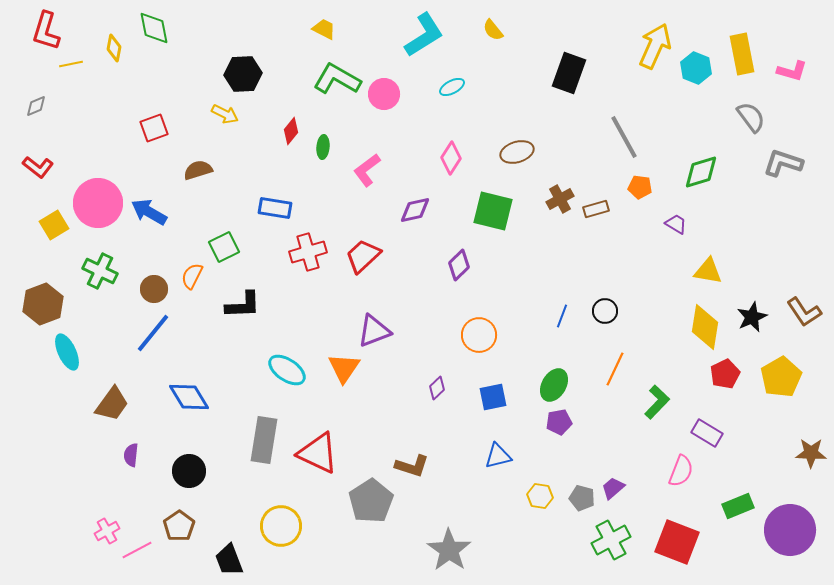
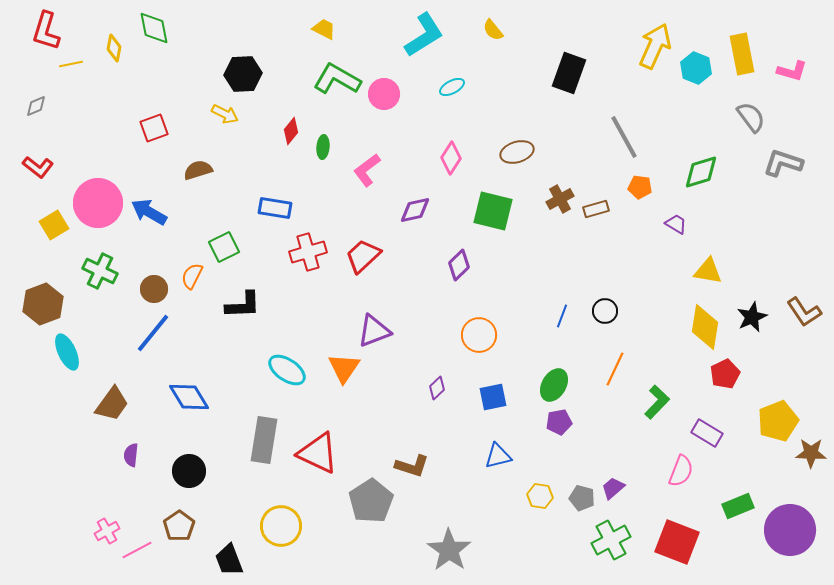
yellow pentagon at (781, 377): moved 3 px left, 44 px down; rotated 9 degrees clockwise
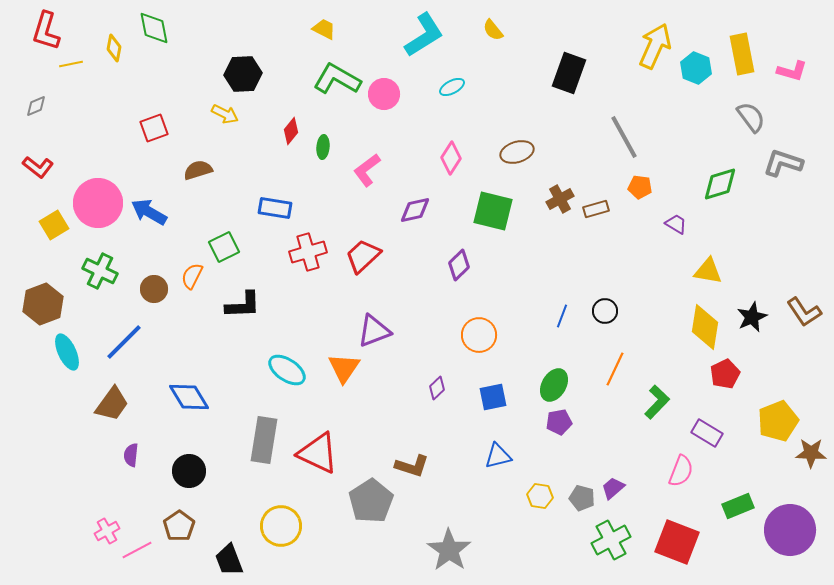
green diamond at (701, 172): moved 19 px right, 12 px down
blue line at (153, 333): moved 29 px left, 9 px down; rotated 6 degrees clockwise
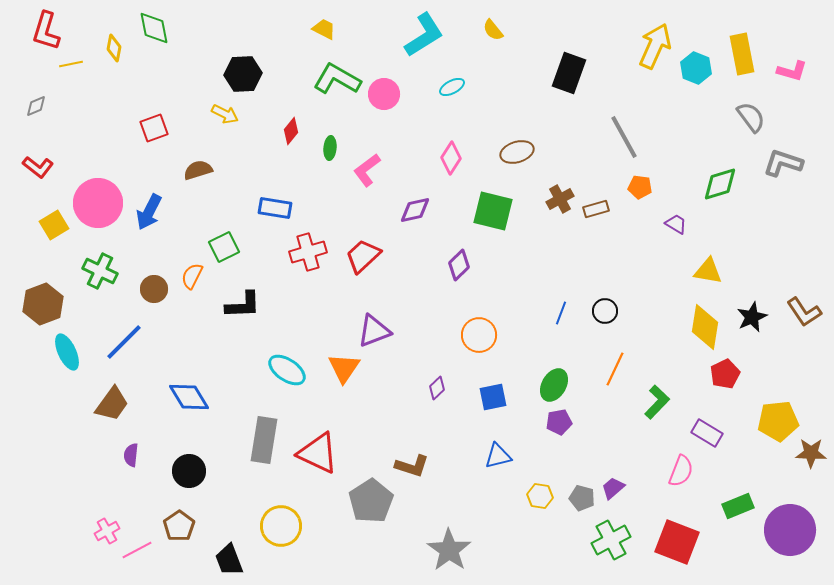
green ellipse at (323, 147): moved 7 px right, 1 px down
blue arrow at (149, 212): rotated 93 degrees counterclockwise
blue line at (562, 316): moved 1 px left, 3 px up
yellow pentagon at (778, 421): rotated 15 degrees clockwise
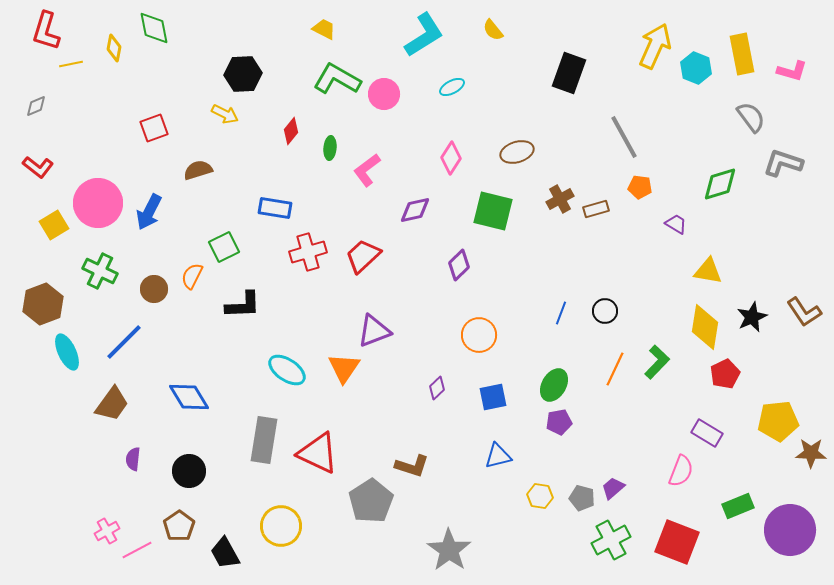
green L-shape at (657, 402): moved 40 px up
purple semicircle at (131, 455): moved 2 px right, 4 px down
black trapezoid at (229, 560): moved 4 px left, 7 px up; rotated 8 degrees counterclockwise
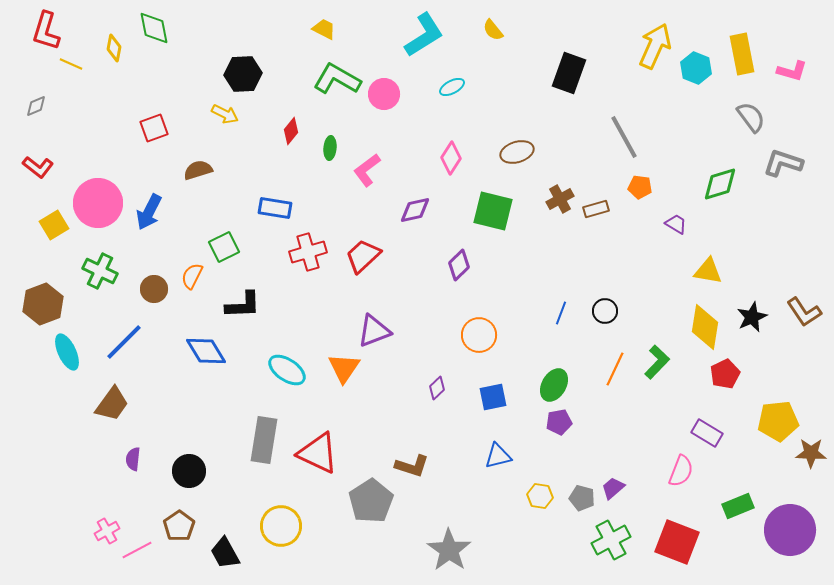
yellow line at (71, 64): rotated 35 degrees clockwise
blue diamond at (189, 397): moved 17 px right, 46 px up
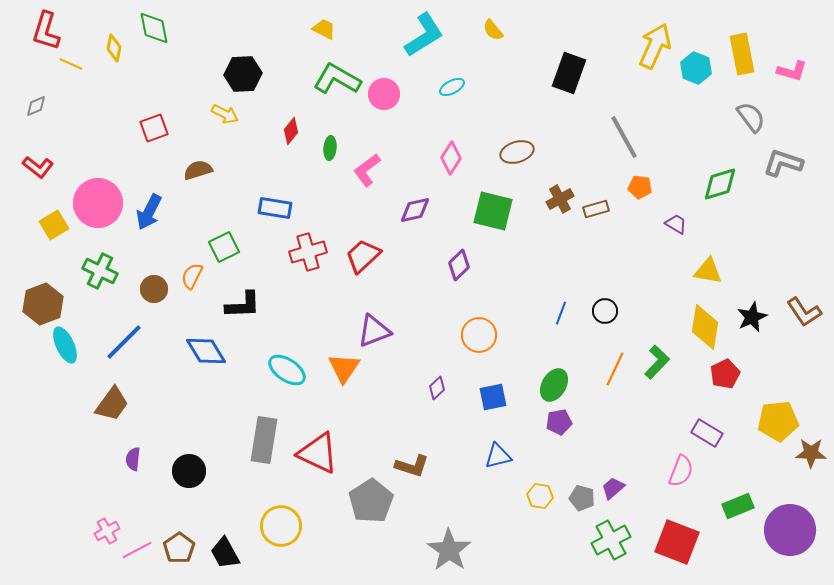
cyan ellipse at (67, 352): moved 2 px left, 7 px up
brown pentagon at (179, 526): moved 22 px down
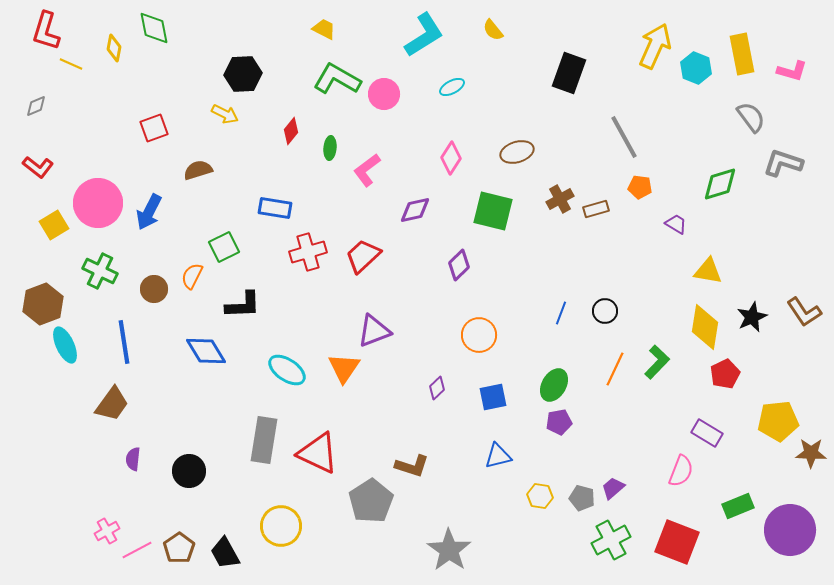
blue line at (124, 342): rotated 54 degrees counterclockwise
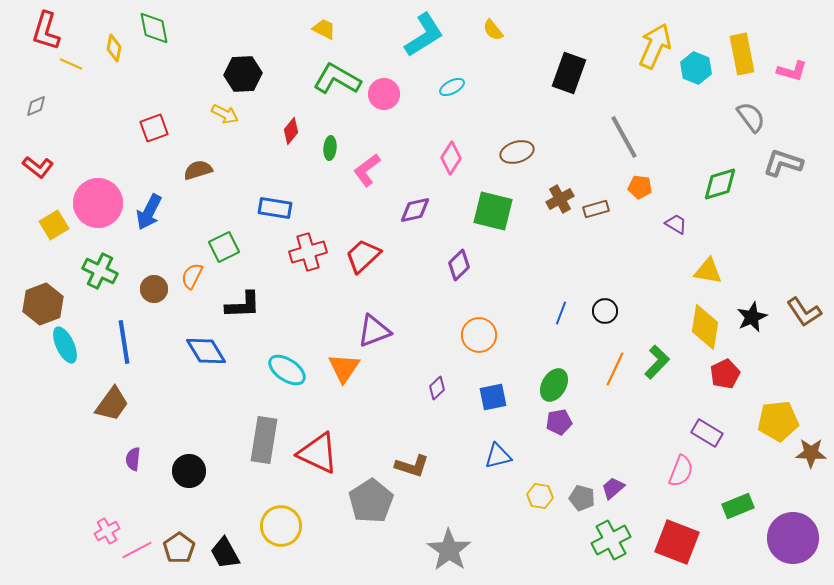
purple circle at (790, 530): moved 3 px right, 8 px down
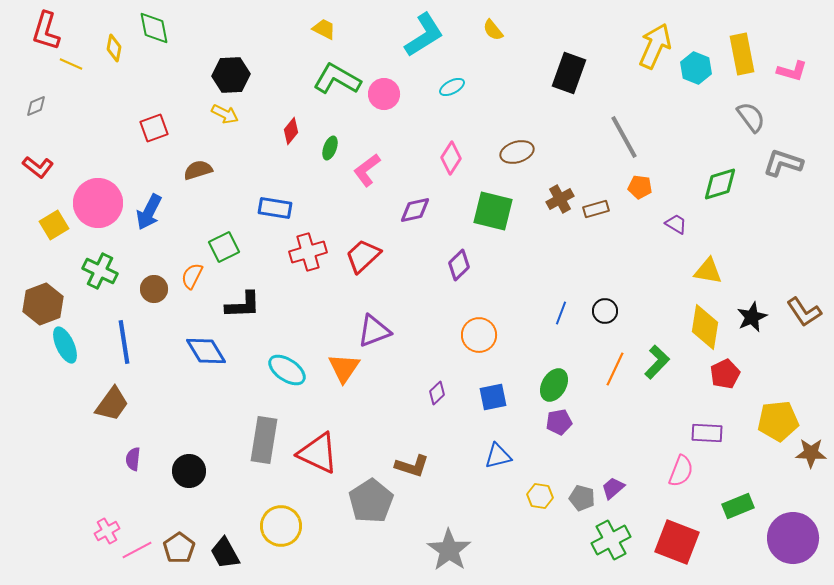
black hexagon at (243, 74): moved 12 px left, 1 px down
green ellipse at (330, 148): rotated 15 degrees clockwise
purple diamond at (437, 388): moved 5 px down
purple rectangle at (707, 433): rotated 28 degrees counterclockwise
